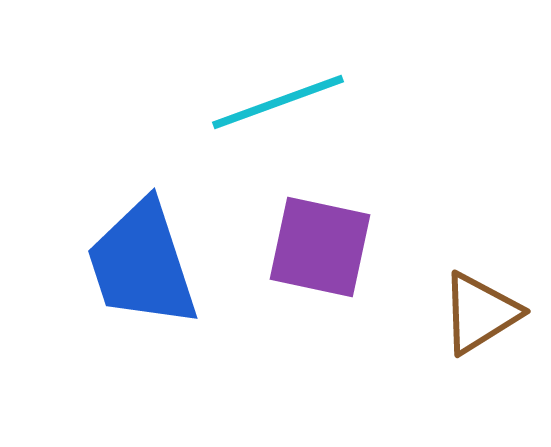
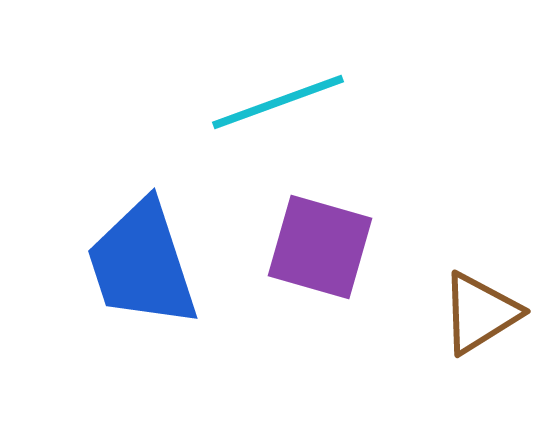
purple square: rotated 4 degrees clockwise
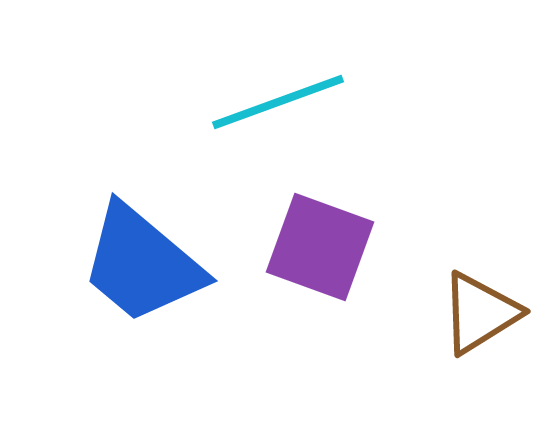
purple square: rotated 4 degrees clockwise
blue trapezoid: rotated 32 degrees counterclockwise
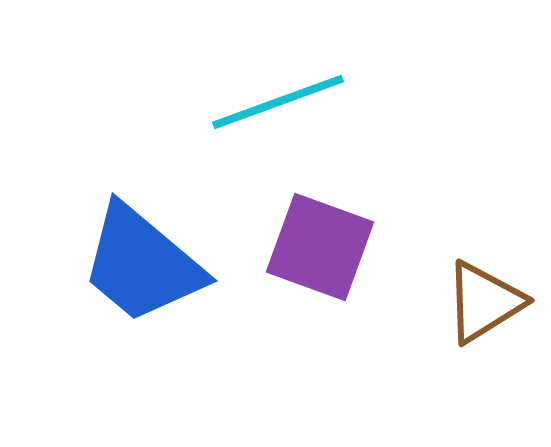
brown triangle: moved 4 px right, 11 px up
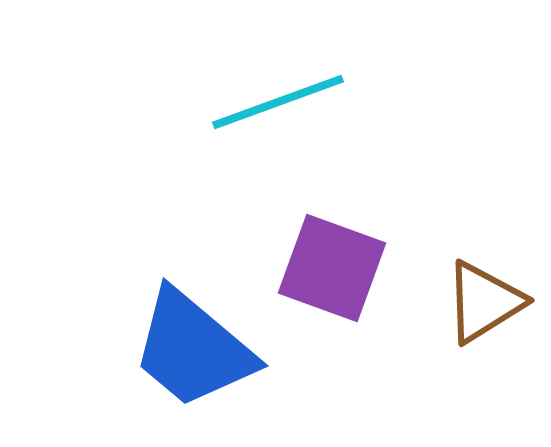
purple square: moved 12 px right, 21 px down
blue trapezoid: moved 51 px right, 85 px down
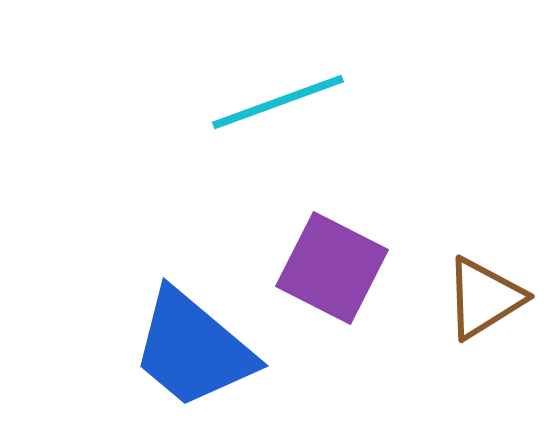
purple square: rotated 7 degrees clockwise
brown triangle: moved 4 px up
